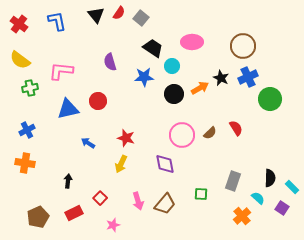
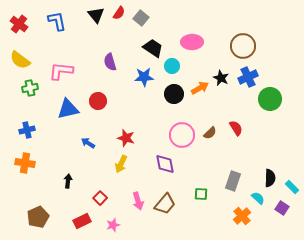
blue cross at (27, 130): rotated 14 degrees clockwise
red rectangle at (74, 213): moved 8 px right, 8 px down
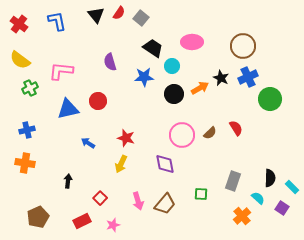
green cross at (30, 88): rotated 14 degrees counterclockwise
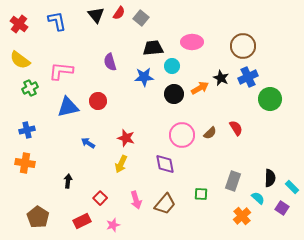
black trapezoid at (153, 48): rotated 40 degrees counterclockwise
blue triangle at (68, 109): moved 2 px up
pink arrow at (138, 201): moved 2 px left, 1 px up
brown pentagon at (38, 217): rotated 15 degrees counterclockwise
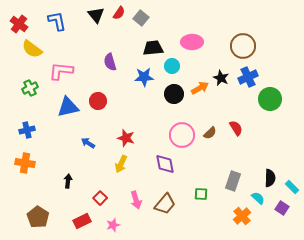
yellow semicircle at (20, 60): moved 12 px right, 11 px up
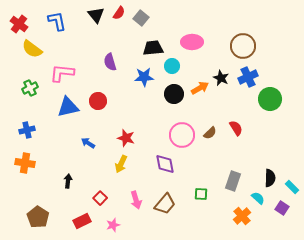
pink L-shape at (61, 71): moved 1 px right, 2 px down
